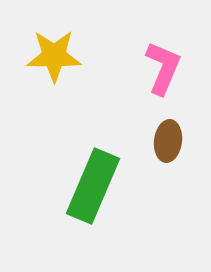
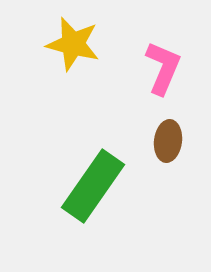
yellow star: moved 19 px right, 12 px up; rotated 14 degrees clockwise
green rectangle: rotated 12 degrees clockwise
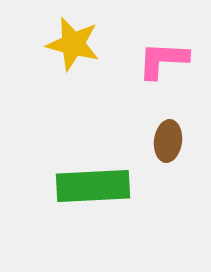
pink L-shape: moved 8 px up; rotated 110 degrees counterclockwise
green rectangle: rotated 52 degrees clockwise
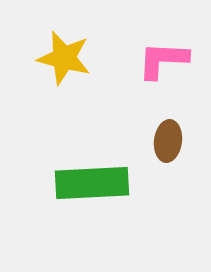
yellow star: moved 9 px left, 14 px down
green rectangle: moved 1 px left, 3 px up
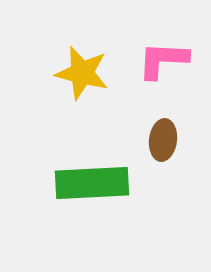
yellow star: moved 18 px right, 15 px down
brown ellipse: moved 5 px left, 1 px up
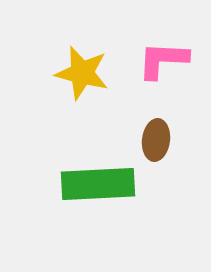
brown ellipse: moved 7 px left
green rectangle: moved 6 px right, 1 px down
